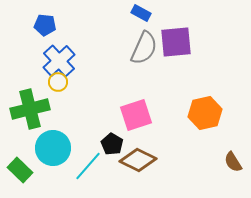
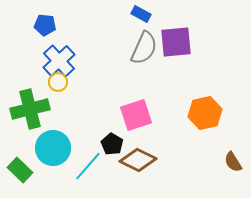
blue rectangle: moved 1 px down
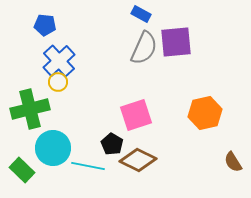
cyan line: rotated 60 degrees clockwise
green rectangle: moved 2 px right
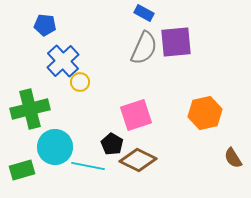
blue rectangle: moved 3 px right, 1 px up
blue cross: moved 4 px right
yellow circle: moved 22 px right
cyan circle: moved 2 px right, 1 px up
brown semicircle: moved 4 px up
green rectangle: rotated 60 degrees counterclockwise
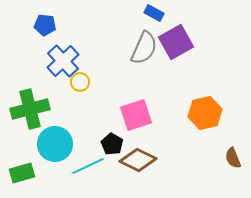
blue rectangle: moved 10 px right
purple square: rotated 24 degrees counterclockwise
cyan circle: moved 3 px up
brown semicircle: rotated 10 degrees clockwise
cyan line: rotated 36 degrees counterclockwise
green rectangle: moved 3 px down
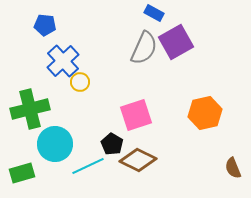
brown semicircle: moved 10 px down
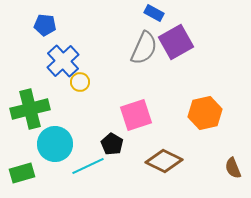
brown diamond: moved 26 px right, 1 px down
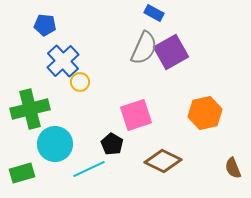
purple square: moved 5 px left, 10 px down
brown diamond: moved 1 px left
cyan line: moved 1 px right, 3 px down
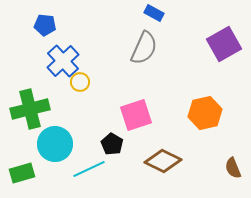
purple square: moved 53 px right, 8 px up
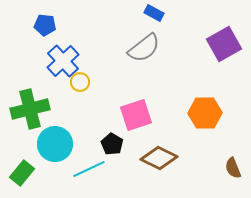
gray semicircle: rotated 28 degrees clockwise
orange hexagon: rotated 12 degrees clockwise
brown diamond: moved 4 px left, 3 px up
green rectangle: rotated 35 degrees counterclockwise
